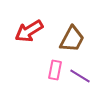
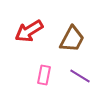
pink rectangle: moved 11 px left, 5 px down
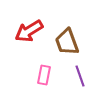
brown trapezoid: moved 5 px left, 3 px down; rotated 132 degrees clockwise
purple line: rotated 40 degrees clockwise
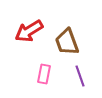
pink rectangle: moved 1 px up
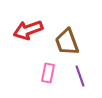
red arrow: moved 1 px left, 1 px up; rotated 12 degrees clockwise
pink rectangle: moved 4 px right, 1 px up
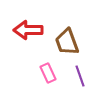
red arrow: rotated 20 degrees clockwise
pink rectangle: rotated 36 degrees counterclockwise
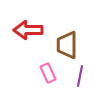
brown trapezoid: moved 3 px down; rotated 20 degrees clockwise
purple line: rotated 30 degrees clockwise
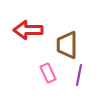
purple line: moved 1 px left, 1 px up
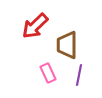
red arrow: moved 7 px right, 4 px up; rotated 44 degrees counterclockwise
